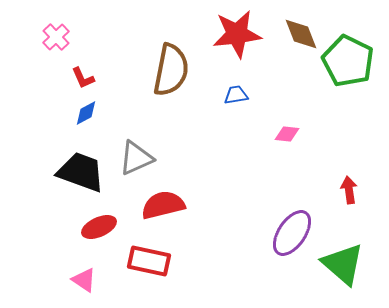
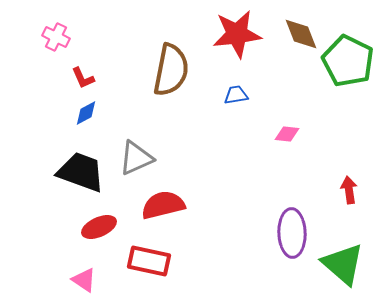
pink cross: rotated 20 degrees counterclockwise
purple ellipse: rotated 36 degrees counterclockwise
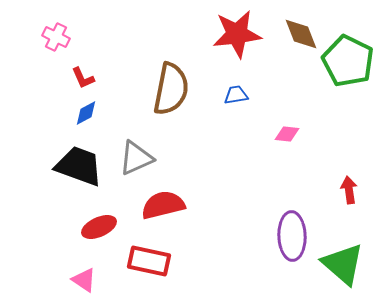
brown semicircle: moved 19 px down
black trapezoid: moved 2 px left, 6 px up
purple ellipse: moved 3 px down
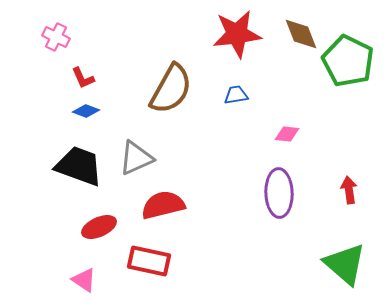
brown semicircle: rotated 18 degrees clockwise
blue diamond: moved 2 px up; rotated 48 degrees clockwise
purple ellipse: moved 13 px left, 43 px up
green triangle: moved 2 px right
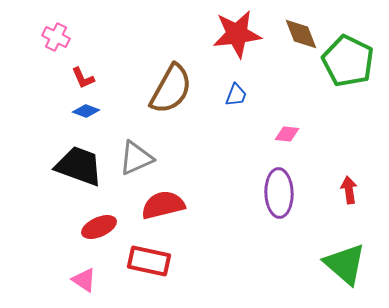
blue trapezoid: rotated 120 degrees clockwise
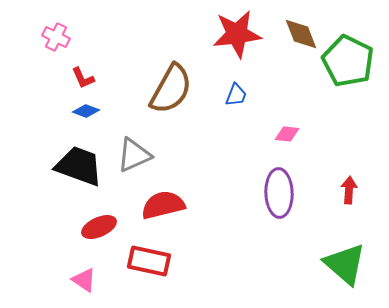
gray triangle: moved 2 px left, 3 px up
red arrow: rotated 12 degrees clockwise
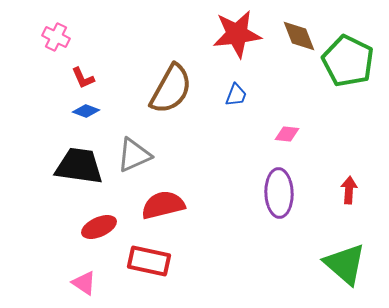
brown diamond: moved 2 px left, 2 px down
black trapezoid: rotated 12 degrees counterclockwise
pink triangle: moved 3 px down
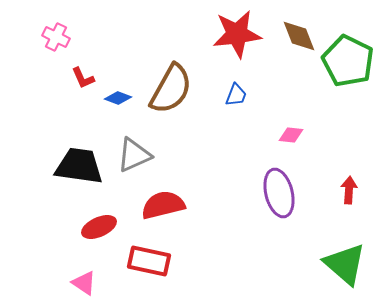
blue diamond: moved 32 px right, 13 px up
pink diamond: moved 4 px right, 1 px down
purple ellipse: rotated 12 degrees counterclockwise
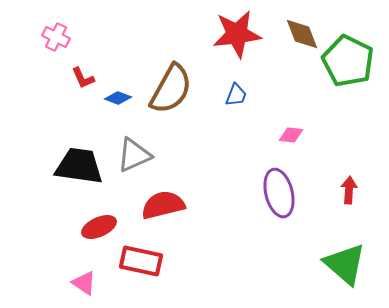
brown diamond: moved 3 px right, 2 px up
red rectangle: moved 8 px left
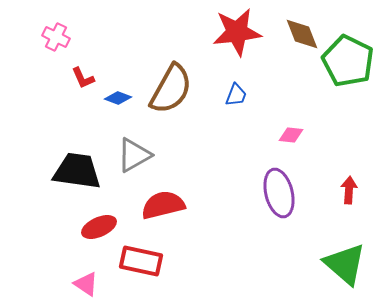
red star: moved 2 px up
gray triangle: rotated 6 degrees counterclockwise
black trapezoid: moved 2 px left, 5 px down
pink triangle: moved 2 px right, 1 px down
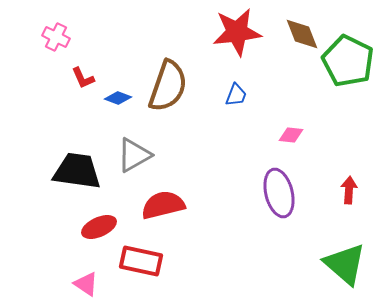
brown semicircle: moved 3 px left, 3 px up; rotated 10 degrees counterclockwise
